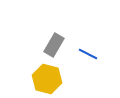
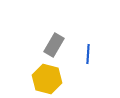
blue line: rotated 66 degrees clockwise
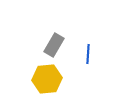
yellow hexagon: rotated 20 degrees counterclockwise
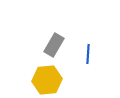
yellow hexagon: moved 1 px down
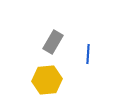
gray rectangle: moved 1 px left, 3 px up
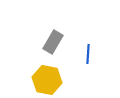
yellow hexagon: rotated 16 degrees clockwise
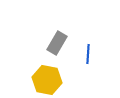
gray rectangle: moved 4 px right, 1 px down
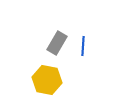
blue line: moved 5 px left, 8 px up
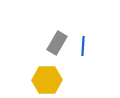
yellow hexagon: rotated 12 degrees counterclockwise
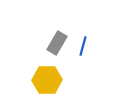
blue line: rotated 12 degrees clockwise
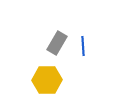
blue line: rotated 18 degrees counterclockwise
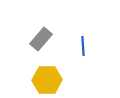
gray rectangle: moved 16 px left, 4 px up; rotated 10 degrees clockwise
